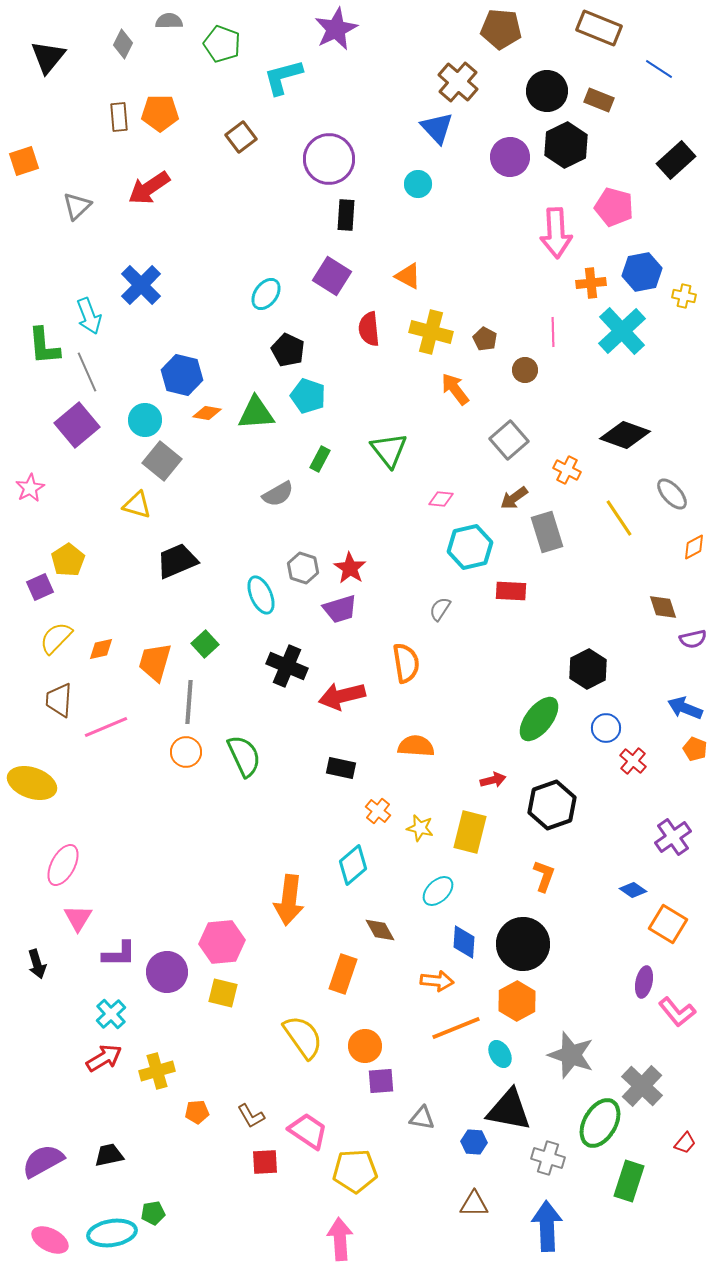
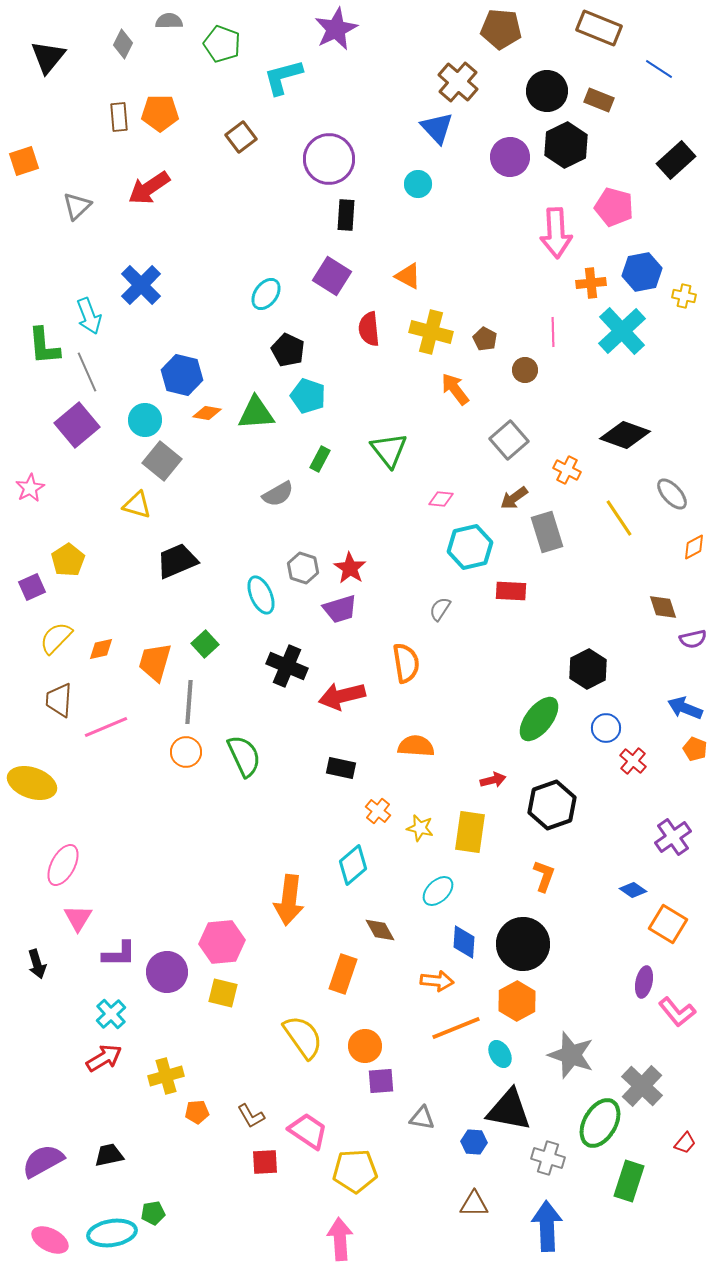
purple square at (40, 587): moved 8 px left
yellow rectangle at (470, 832): rotated 6 degrees counterclockwise
yellow cross at (157, 1071): moved 9 px right, 5 px down
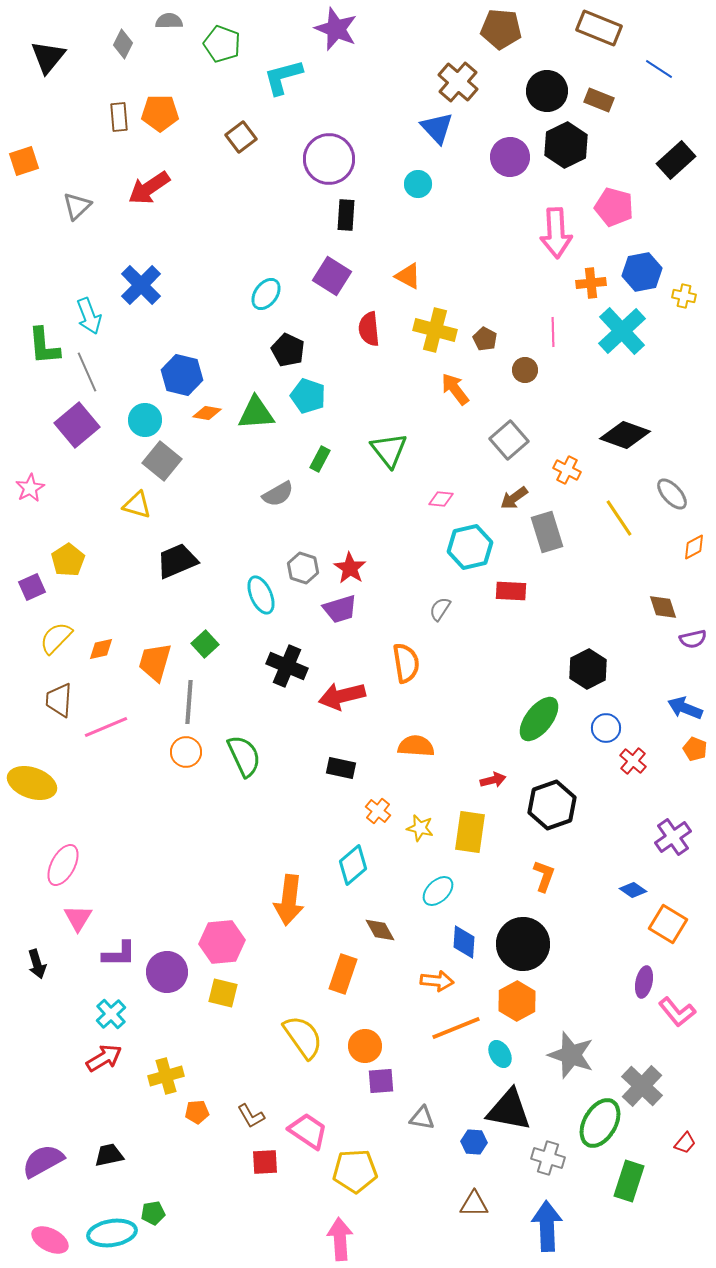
purple star at (336, 29): rotated 24 degrees counterclockwise
yellow cross at (431, 332): moved 4 px right, 2 px up
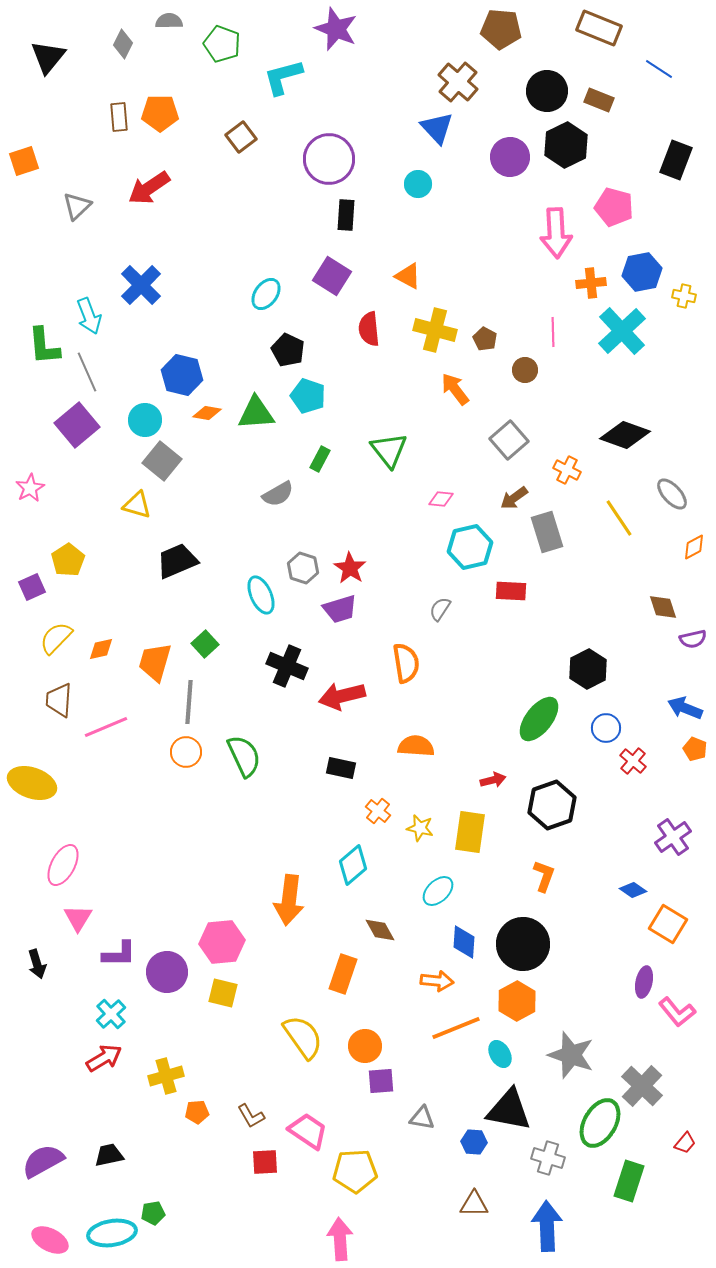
black rectangle at (676, 160): rotated 27 degrees counterclockwise
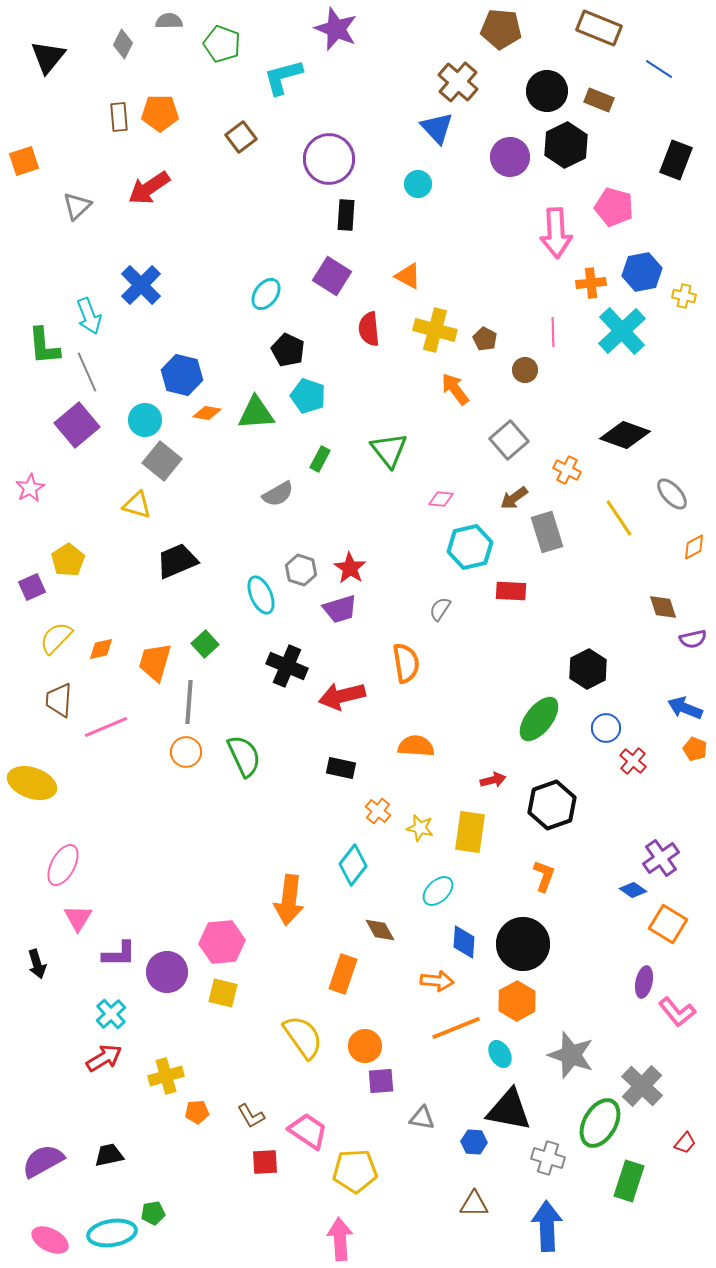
gray hexagon at (303, 568): moved 2 px left, 2 px down
purple cross at (673, 837): moved 12 px left, 21 px down
cyan diamond at (353, 865): rotated 12 degrees counterclockwise
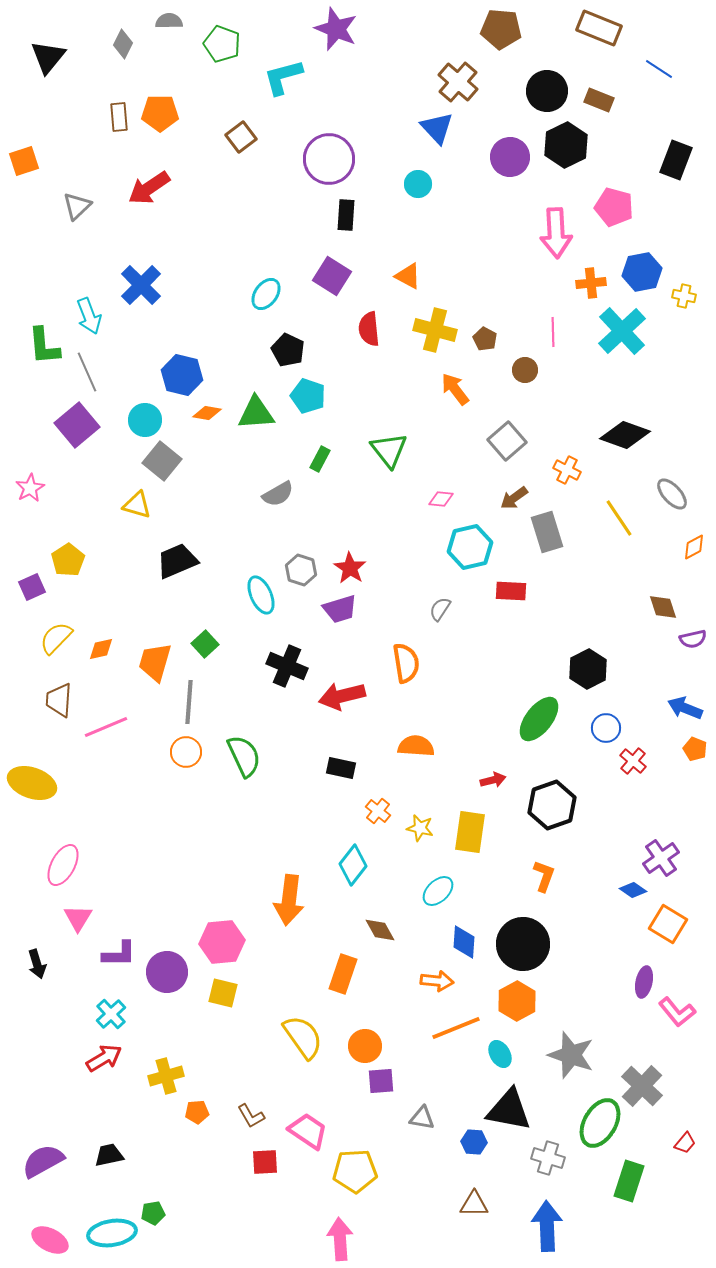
gray square at (509, 440): moved 2 px left, 1 px down
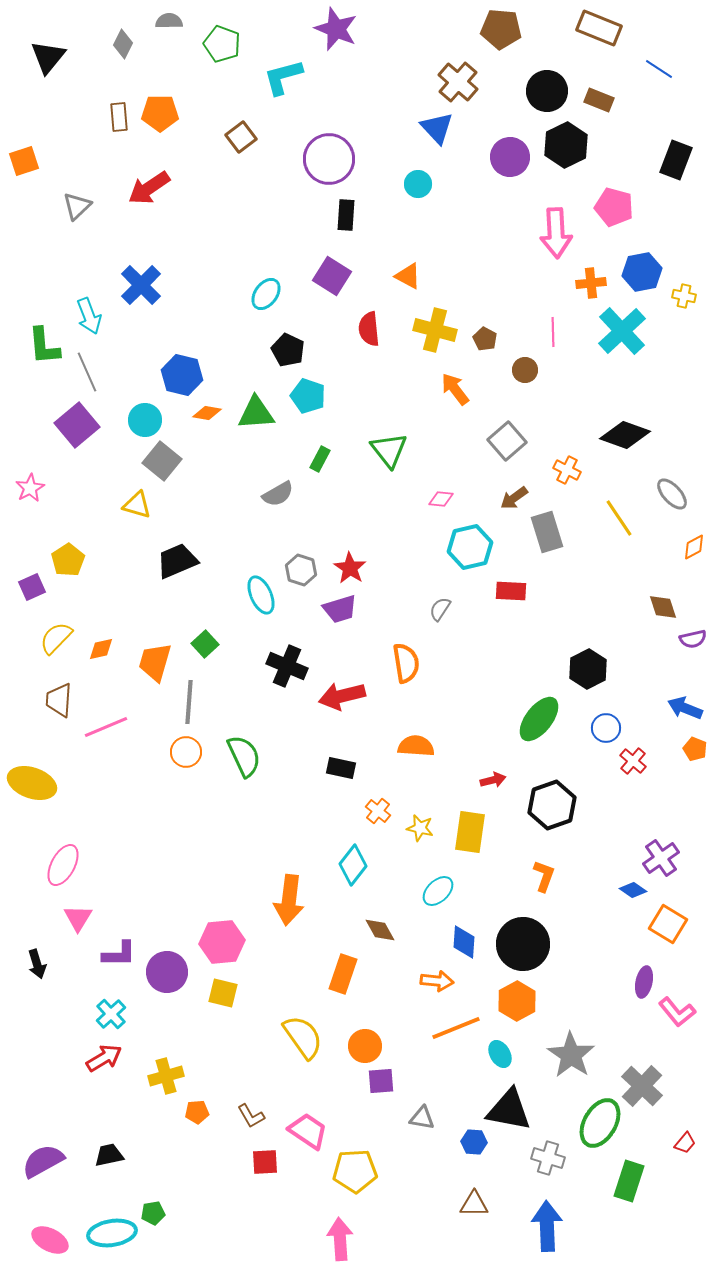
gray star at (571, 1055): rotated 15 degrees clockwise
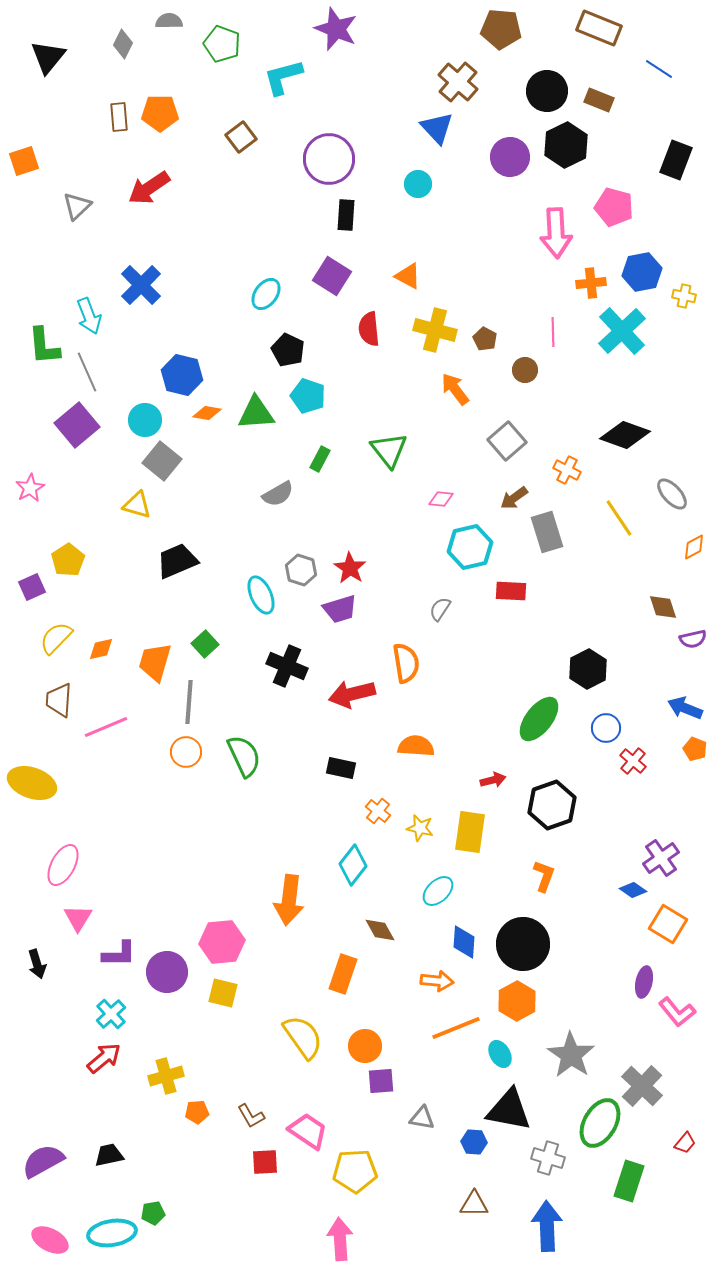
red arrow at (342, 696): moved 10 px right, 2 px up
red arrow at (104, 1058): rotated 9 degrees counterclockwise
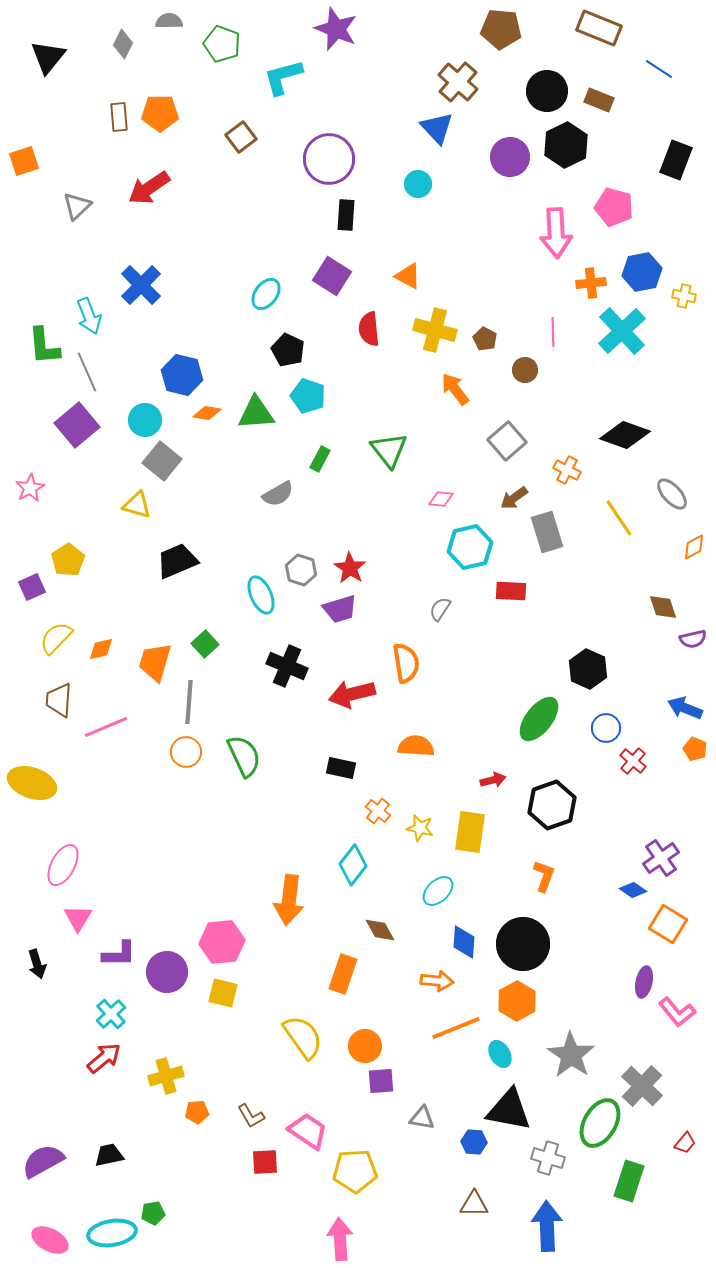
black hexagon at (588, 669): rotated 9 degrees counterclockwise
